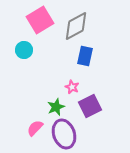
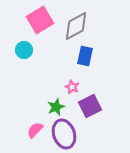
pink semicircle: moved 2 px down
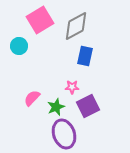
cyan circle: moved 5 px left, 4 px up
pink star: rotated 24 degrees counterclockwise
purple square: moved 2 px left
pink semicircle: moved 3 px left, 32 px up
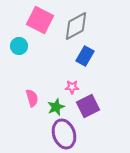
pink square: rotated 32 degrees counterclockwise
blue rectangle: rotated 18 degrees clockwise
pink semicircle: rotated 120 degrees clockwise
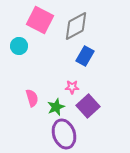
purple square: rotated 15 degrees counterclockwise
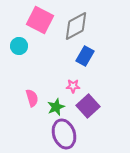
pink star: moved 1 px right, 1 px up
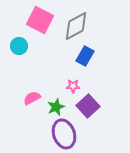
pink semicircle: rotated 102 degrees counterclockwise
